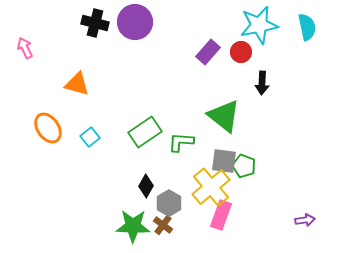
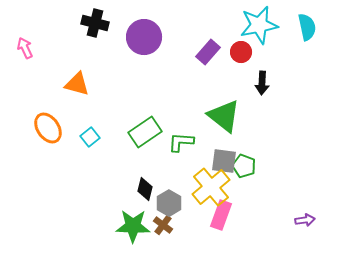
purple circle: moved 9 px right, 15 px down
black diamond: moved 1 px left, 3 px down; rotated 15 degrees counterclockwise
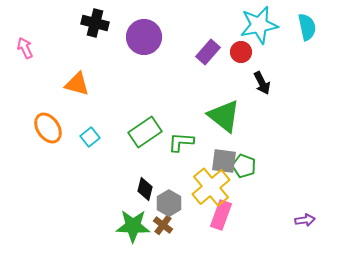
black arrow: rotated 30 degrees counterclockwise
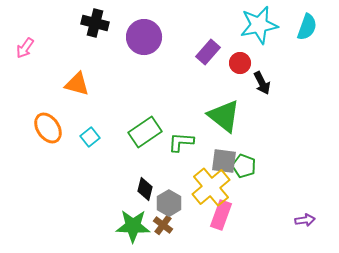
cyan semicircle: rotated 32 degrees clockwise
pink arrow: rotated 120 degrees counterclockwise
red circle: moved 1 px left, 11 px down
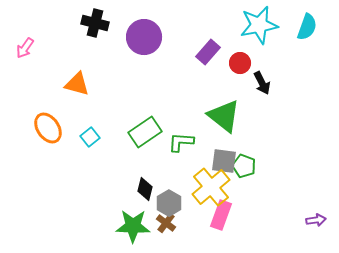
purple arrow: moved 11 px right
brown cross: moved 3 px right, 2 px up
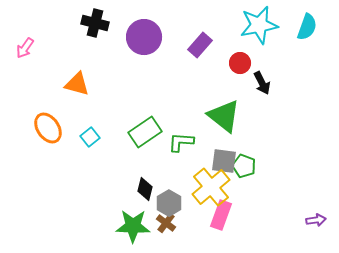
purple rectangle: moved 8 px left, 7 px up
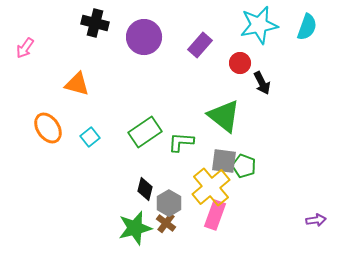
pink rectangle: moved 6 px left
green star: moved 2 px right, 2 px down; rotated 16 degrees counterclockwise
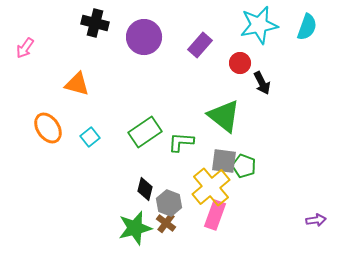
gray hexagon: rotated 10 degrees counterclockwise
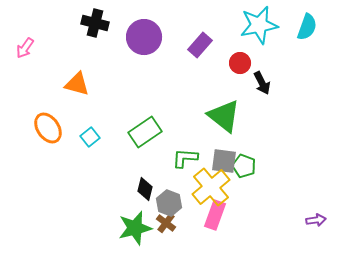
green L-shape: moved 4 px right, 16 px down
